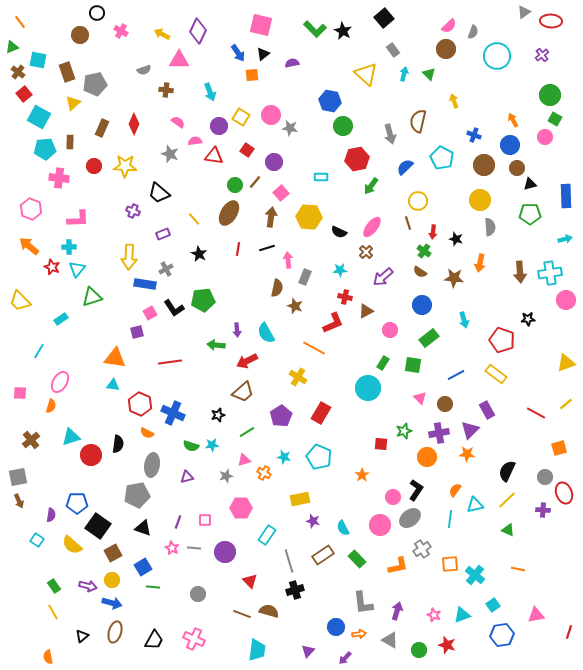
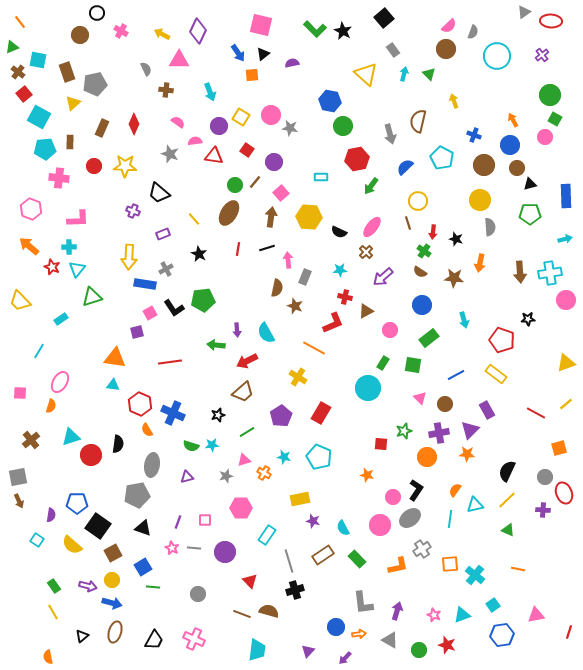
gray semicircle at (144, 70): moved 2 px right, 1 px up; rotated 96 degrees counterclockwise
orange semicircle at (147, 433): moved 3 px up; rotated 32 degrees clockwise
orange star at (362, 475): moved 5 px right; rotated 24 degrees counterclockwise
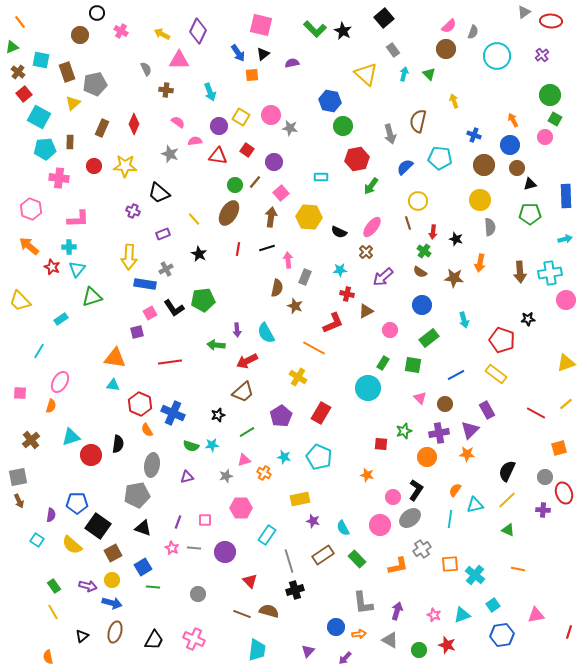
cyan square at (38, 60): moved 3 px right
red triangle at (214, 156): moved 4 px right
cyan pentagon at (442, 158): moved 2 px left; rotated 20 degrees counterclockwise
red cross at (345, 297): moved 2 px right, 3 px up
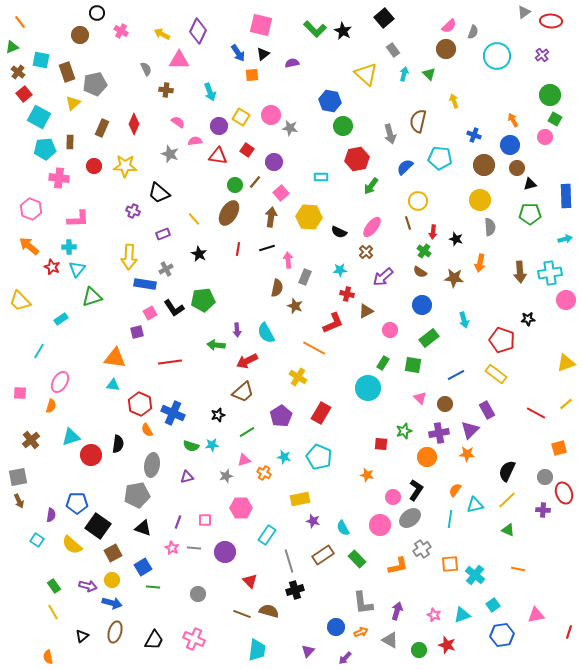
orange arrow at (359, 634): moved 2 px right, 2 px up; rotated 16 degrees counterclockwise
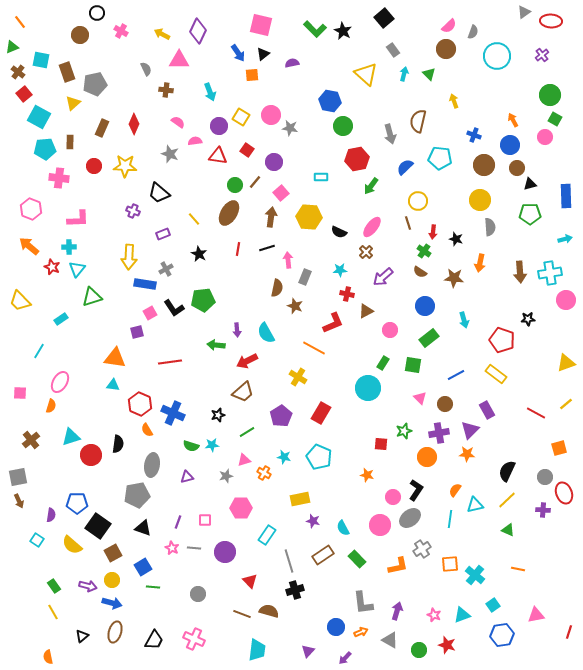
blue circle at (422, 305): moved 3 px right, 1 px down
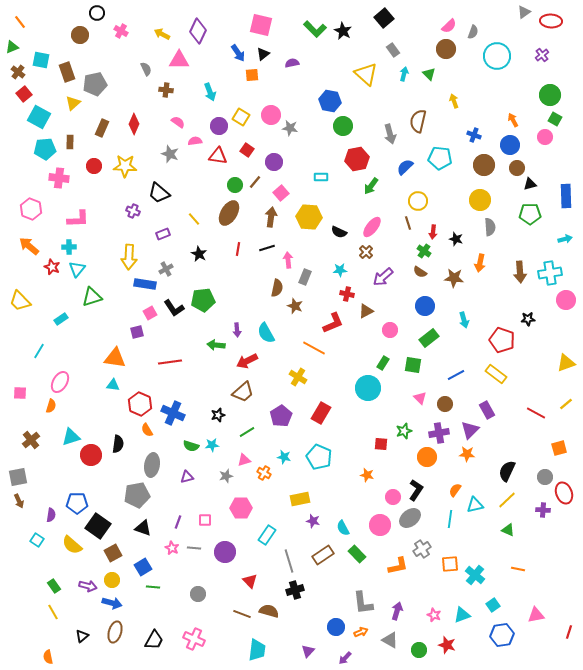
green rectangle at (357, 559): moved 5 px up
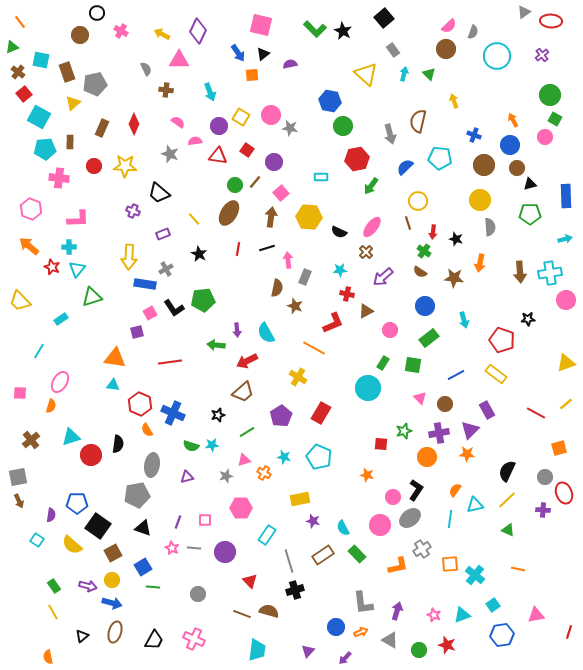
purple semicircle at (292, 63): moved 2 px left, 1 px down
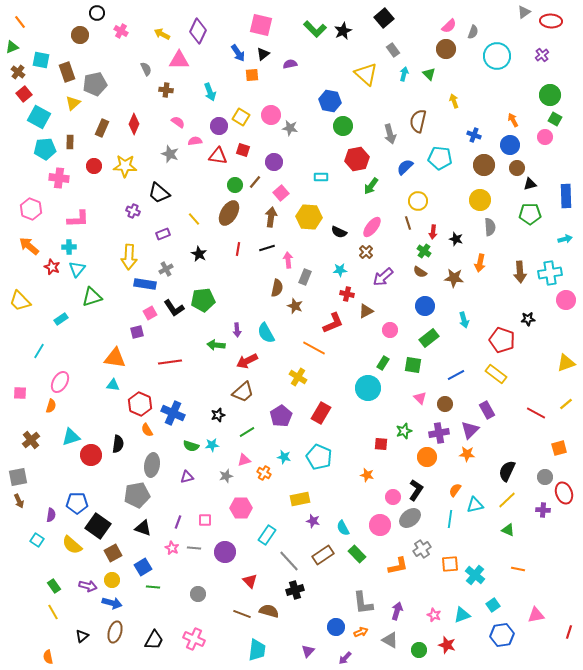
black star at (343, 31): rotated 18 degrees clockwise
red square at (247, 150): moved 4 px left; rotated 16 degrees counterclockwise
gray line at (289, 561): rotated 25 degrees counterclockwise
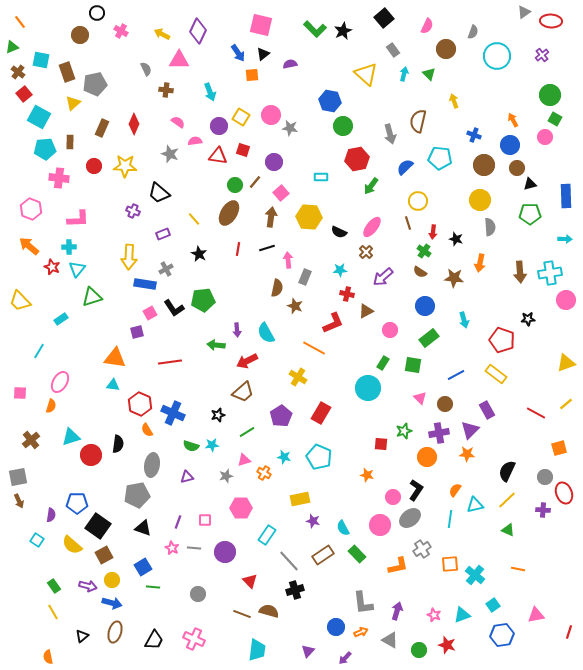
pink semicircle at (449, 26): moved 22 px left; rotated 21 degrees counterclockwise
cyan arrow at (565, 239): rotated 16 degrees clockwise
brown square at (113, 553): moved 9 px left, 2 px down
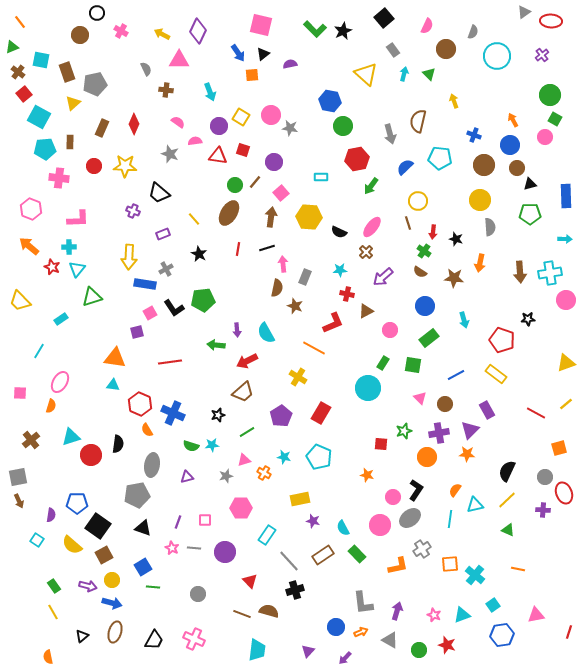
pink arrow at (288, 260): moved 5 px left, 4 px down
